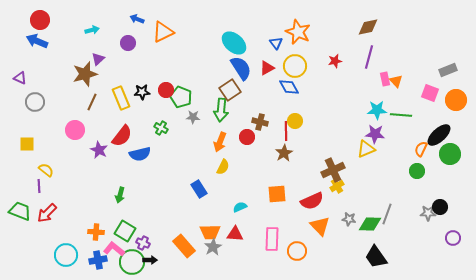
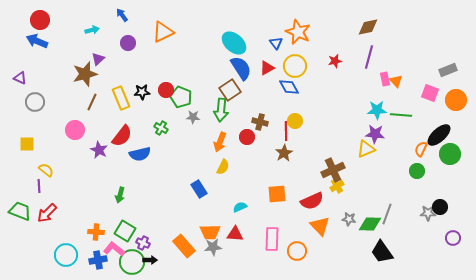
blue arrow at (137, 19): moved 15 px left, 4 px up; rotated 32 degrees clockwise
gray star at (213, 247): rotated 24 degrees clockwise
black trapezoid at (376, 257): moved 6 px right, 5 px up
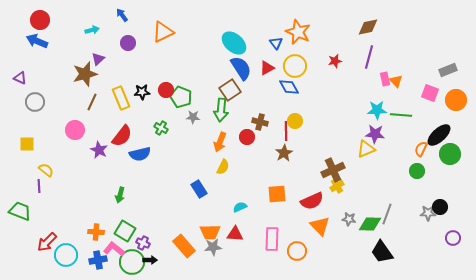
red arrow at (47, 213): moved 29 px down
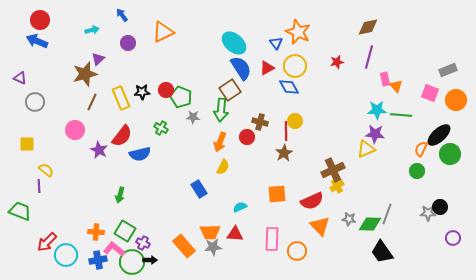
red star at (335, 61): moved 2 px right, 1 px down
orange triangle at (396, 81): moved 5 px down
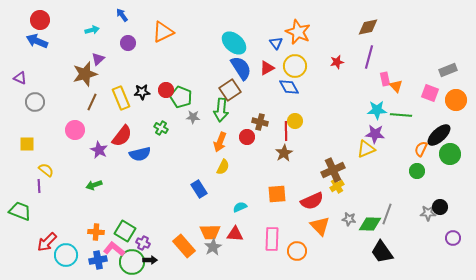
green arrow at (120, 195): moved 26 px left, 10 px up; rotated 56 degrees clockwise
gray star at (213, 247): rotated 24 degrees counterclockwise
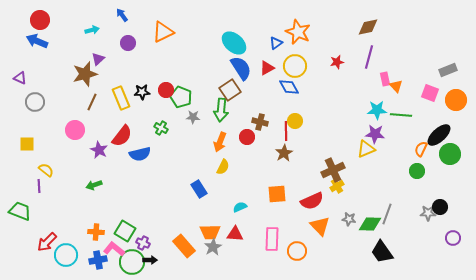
blue triangle at (276, 43): rotated 32 degrees clockwise
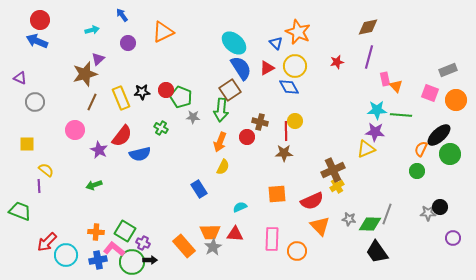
blue triangle at (276, 43): rotated 40 degrees counterclockwise
purple star at (375, 134): moved 2 px up
brown star at (284, 153): rotated 30 degrees clockwise
black trapezoid at (382, 252): moved 5 px left
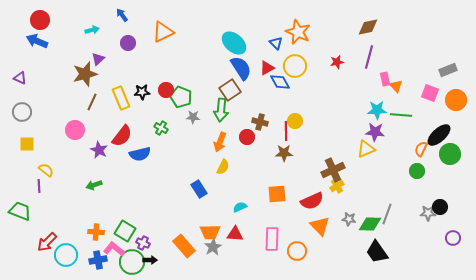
blue diamond at (289, 87): moved 9 px left, 5 px up
gray circle at (35, 102): moved 13 px left, 10 px down
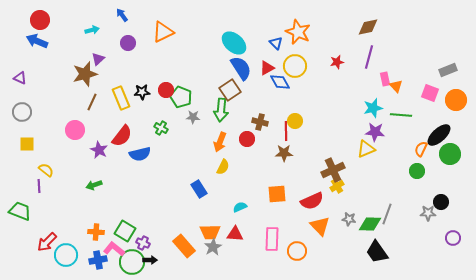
cyan star at (377, 110): moved 4 px left, 2 px up; rotated 12 degrees counterclockwise
red circle at (247, 137): moved 2 px down
black circle at (440, 207): moved 1 px right, 5 px up
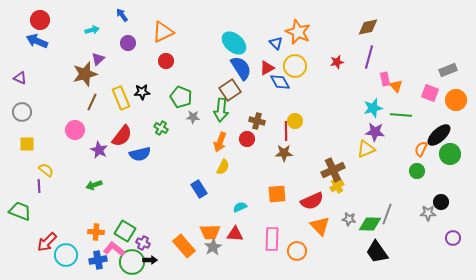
red circle at (166, 90): moved 29 px up
brown cross at (260, 122): moved 3 px left, 1 px up
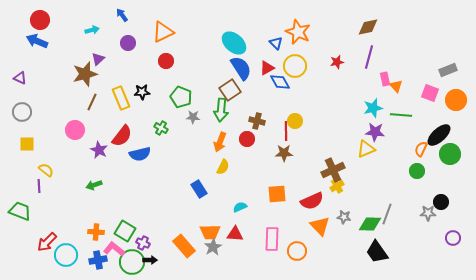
gray star at (349, 219): moved 5 px left, 2 px up
